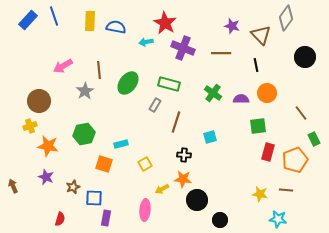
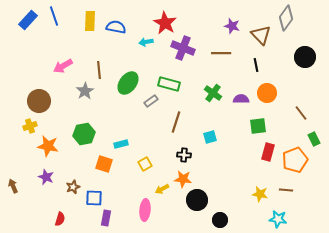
gray rectangle at (155, 105): moved 4 px left, 4 px up; rotated 24 degrees clockwise
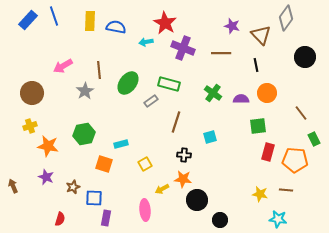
brown circle at (39, 101): moved 7 px left, 8 px up
orange pentagon at (295, 160): rotated 25 degrees clockwise
pink ellipse at (145, 210): rotated 10 degrees counterclockwise
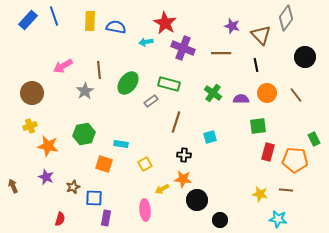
brown line at (301, 113): moved 5 px left, 18 px up
cyan rectangle at (121, 144): rotated 24 degrees clockwise
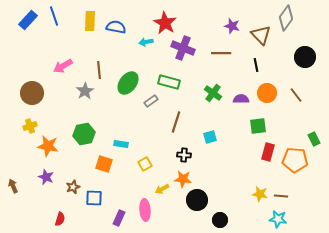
green rectangle at (169, 84): moved 2 px up
brown line at (286, 190): moved 5 px left, 6 px down
purple rectangle at (106, 218): moved 13 px right; rotated 14 degrees clockwise
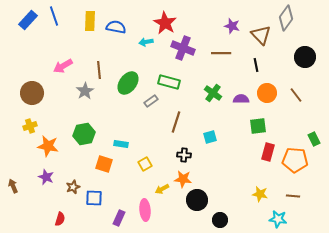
brown line at (281, 196): moved 12 px right
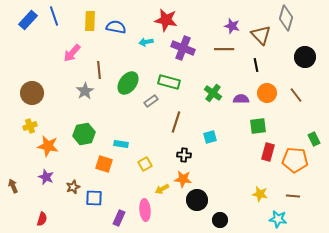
gray diamond at (286, 18): rotated 20 degrees counterclockwise
red star at (165, 23): moved 1 px right, 3 px up; rotated 20 degrees counterclockwise
brown line at (221, 53): moved 3 px right, 4 px up
pink arrow at (63, 66): moved 9 px right, 13 px up; rotated 18 degrees counterclockwise
red semicircle at (60, 219): moved 18 px left
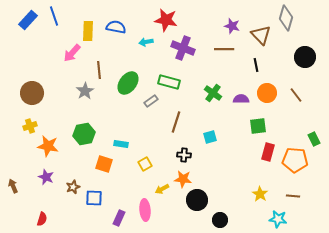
yellow rectangle at (90, 21): moved 2 px left, 10 px down
yellow star at (260, 194): rotated 21 degrees clockwise
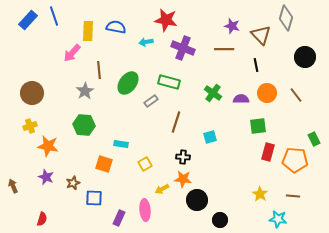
green hexagon at (84, 134): moved 9 px up; rotated 15 degrees clockwise
black cross at (184, 155): moved 1 px left, 2 px down
brown star at (73, 187): moved 4 px up
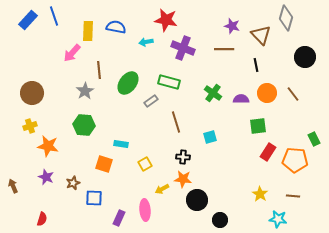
brown line at (296, 95): moved 3 px left, 1 px up
brown line at (176, 122): rotated 35 degrees counterclockwise
red rectangle at (268, 152): rotated 18 degrees clockwise
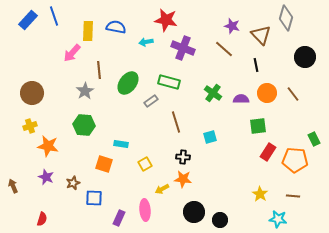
brown line at (224, 49): rotated 42 degrees clockwise
black circle at (197, 200): moved 3 px left, 12 px down
